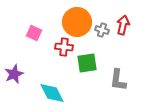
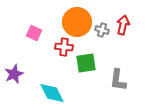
green square: moved 1 px left
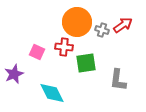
red arrow: rotated 42 degrees clockwise
pink square: moved 3 px right, 19 px down
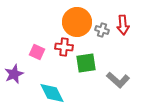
red arrow: rotated 120 degrees clockwise
gray L-shape: rotated 55 degrees counterclockwise
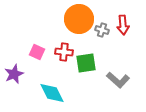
orange circle: moved 2 px right, 3 px up
red cross: moved 5 px down
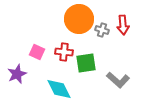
purple star: moved 3 px right
cyan diamond: moved 7 px right, 4 px up
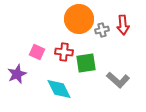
gray cross: rotated 32 degrees counterclockwise
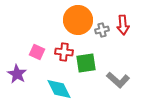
orange circle: moved 1 px left, 1 px down
purple star: rotated 18 degrees counterclockwise
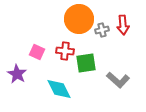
orange circle: moved 1 px right, 1 px up
red cross: moved 1 px right, 1 px up
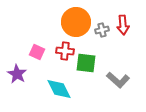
orange circle: moved 3 px left, 3 px down
green square: rotated 15 degrees clockwise
